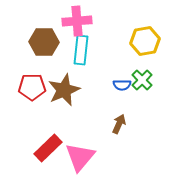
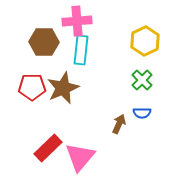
yellow hexagon: rotated 16 degrees counterclockwise
blue semicircle: moved 20 px right, 28 px down
brown star: moved 1 px left, 2 px up
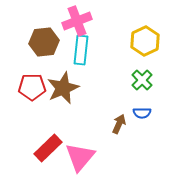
pink cross: rotated 16 degrees counterclockwise
brown hexagon: rotated 8 degrees counterclockwise
